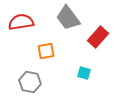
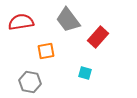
gray trapezoid: moved 2 px down
cyan square: moved 1 px right
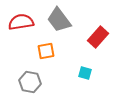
gray trapezoid: moved 9 px left
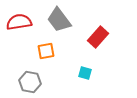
red semicircle: moved 2 px left
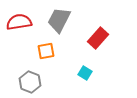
gray trapezoid: rotated 64 degrees clockwise
red rectangle: moved 1 px down
cyan square: rotated 16 degrees clockwise
gray hexagon: rotated 10 degrees clockwise
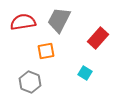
red semicircle: moved 4 px right
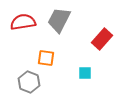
red rectangle: moved 4 px right, 1 px down
orange square: moved 7 px down; rotated 18 degrees clockwise
cyan square: rotated 32 degrees counterclockwise
gray hexagon: moved 1 px left
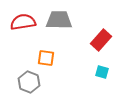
gray trapezoid: rotated 64 degrees clockwise
red rectangle: moved 1 px left, 1 px down
cyan square: moved 17 px right, 1 px up; rotated 16 degrees clockwise
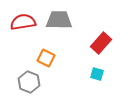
red rectangle: moved 3 px down
orange square: rotated 18 degrees clockwise
cyan square: moved 5 px left, 2 px down
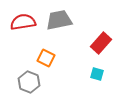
gray trapezoid: rotated 12 degrees counterclockwise
